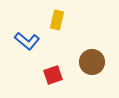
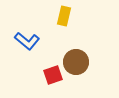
yellow rectangle: moved 7 px right, 4 px up
brown circle: moved 16 px left
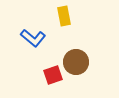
yellow rectangle: rotated 24 degrees counterclockwise
blue L-shape: moved 6 px right, 3 px up
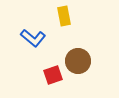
brown circle: moved 2 px right, 1 px up
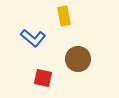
brown circle: moved 2 px up
red square: moved 10 px left, 3 px down; rotated 30 degrees clockwise
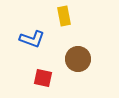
blue L-shape: moved 1 px left, 1 px down; rotated 20 degrees counterclockwise
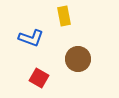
blue L-shape: moved 1 px left, 1 px up
red square: moved 4 px left; rotated 18 degrees clockwise
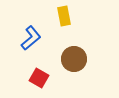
blue L-shape: rotated 60 degrees counterclockwise
brown circle: moved 4 px left
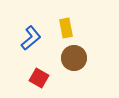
yellow rectangle: moved 2 px right, 12 px down
brown circle: moved 1 px up
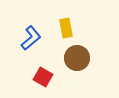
brown circle: moved 3 px right
red square: moved 4 px right, 1 px up
